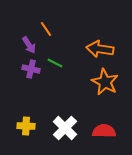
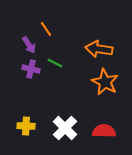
orange arrow: moved 1 px left
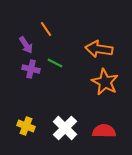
purple arrow: moved 3 px left
yellow cross: rotated 18 degrees clockwise
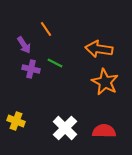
purple arrow: moved 2 px left
yellow cross: moved 10 px left, 5 px up
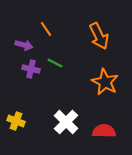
purple arrow: rotated 42 degrees counterclockwise
orange arrow: moved 13 px up; rotated 124 degrees counterclockwise
white cross: moved 1 px right, 6 px up
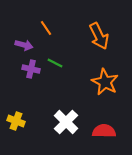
orange line: moved 1 px up
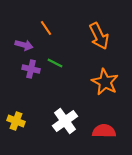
white cross: moved 1 px left, 1 px up; rotated 10 degrees clockwise
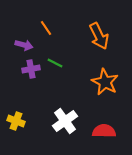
purple cross: rotated 24 degrees counterclockwise
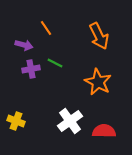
orange star: moved 7 px left
white cross: moved 5 px right
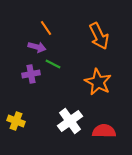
purple arrow: moved 13 px right, 2 px down
green line: moved 2 px left, 1 px down
purple cross: moved 5 px down
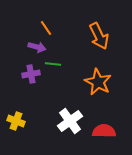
green line: rotated 21 degrees counterclockwise
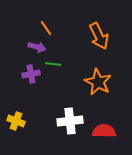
white cross: rotated 30 degrees clockwise
